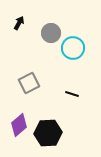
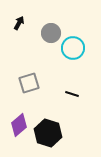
gray square: rotated 10 degrees clockwise
black hexagon: rotated 20 degrees clockwise
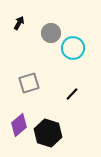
black line: rotated 64 degrees counterclockwise
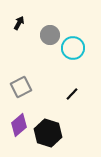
gray circle: moved 1 px left, 2 px down
gray square: moved 8 px left, 4 px down; rotated 10 degrees counterclockwise
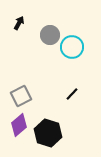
cyan circle: moved 1 px left, 1 px up
gray square: moved 9 px down
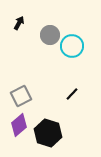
cyan circle: moved 1 px up
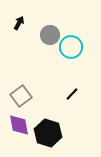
cyan circle: moved 1 px left, 1 px down
gray square: rotated 10 degrees counterclockwise
purple diamond: rotated 60 degrees counterclockwise
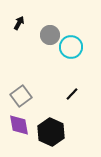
black hexagon: moved 3 px right, 1 px up; rotated 8 degrees clockwise
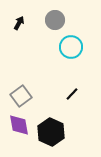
gray circle: moved 5 px right, 15 px up
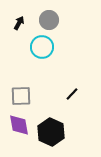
gray circle: moved 6 px left
cyan circle: moved 29 px left
gray square: rotated 35 degrees clockwise
